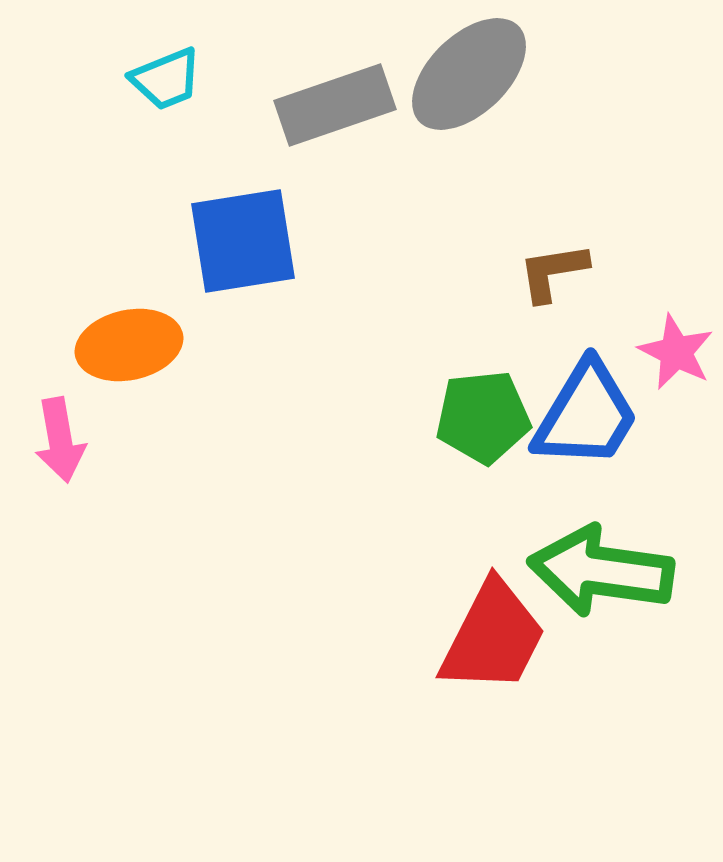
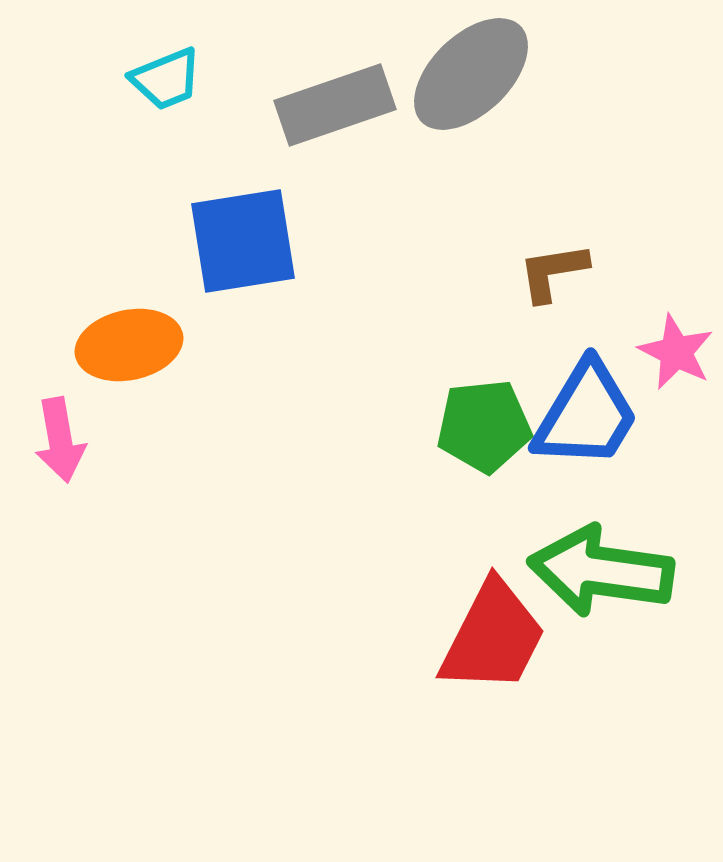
gray ellipse: moved 2 px right
green pentagon: moved 1 px right, 9 px down
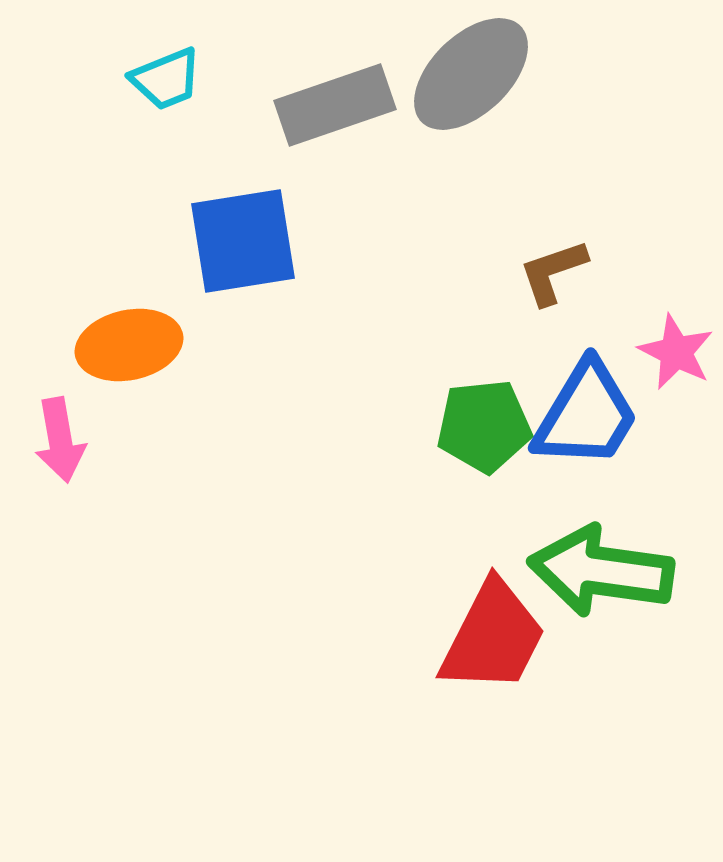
brown L-shape: rotated 10 degrees counterclockwise
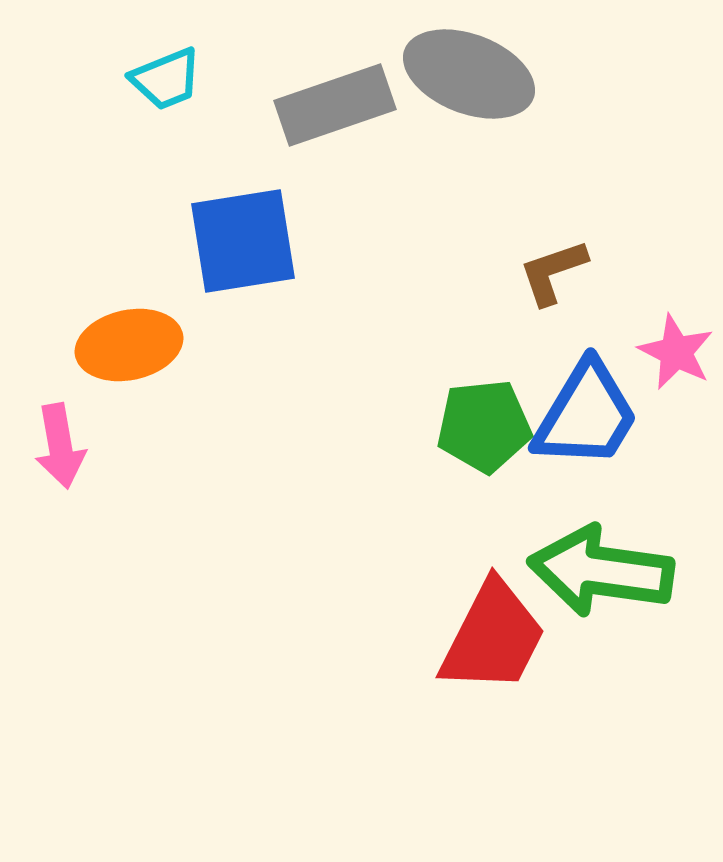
gray ellipse: moved 2 px left; rotated 65 degrees clockwise
pink arrow: moved 6 px down
